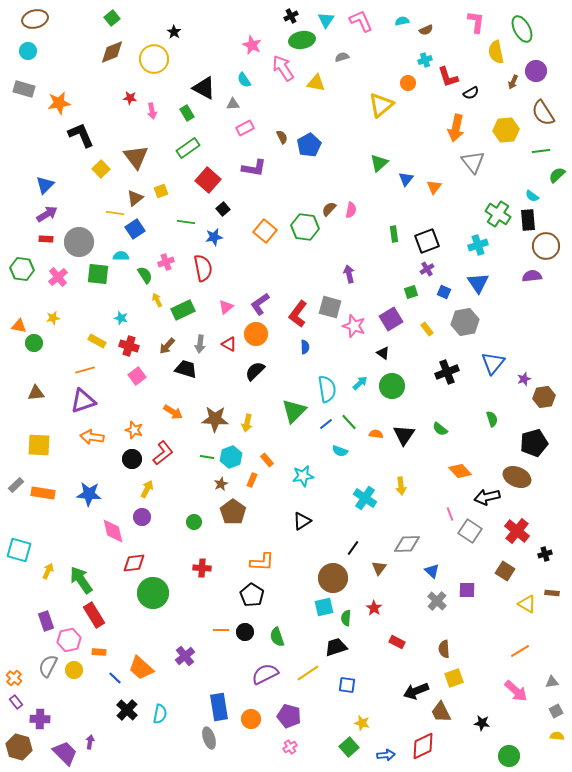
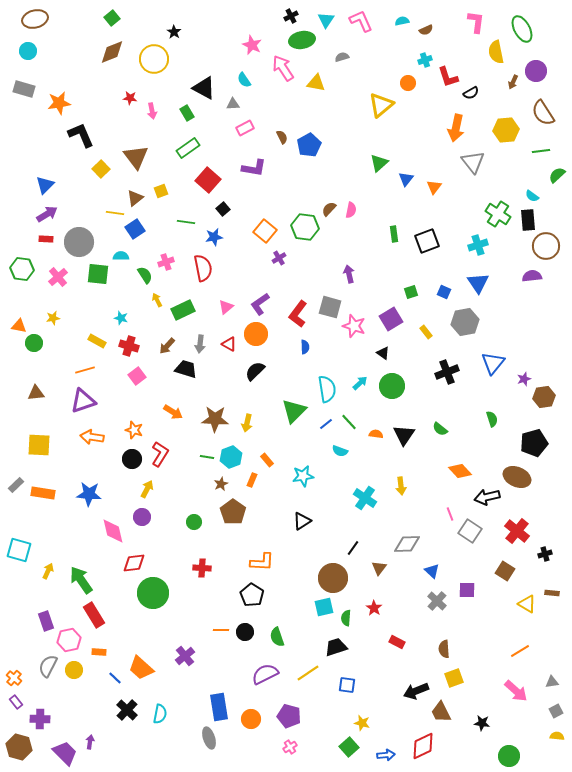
purple cross at (427, 269): moved 148 px left, 11 px up
yellow rectangle at (427, 329): moved 1 px left, 3 px down
red L-shape at (163, 453): moved 3 px left, 1 px down; rotated 20 degrees counterclockwise
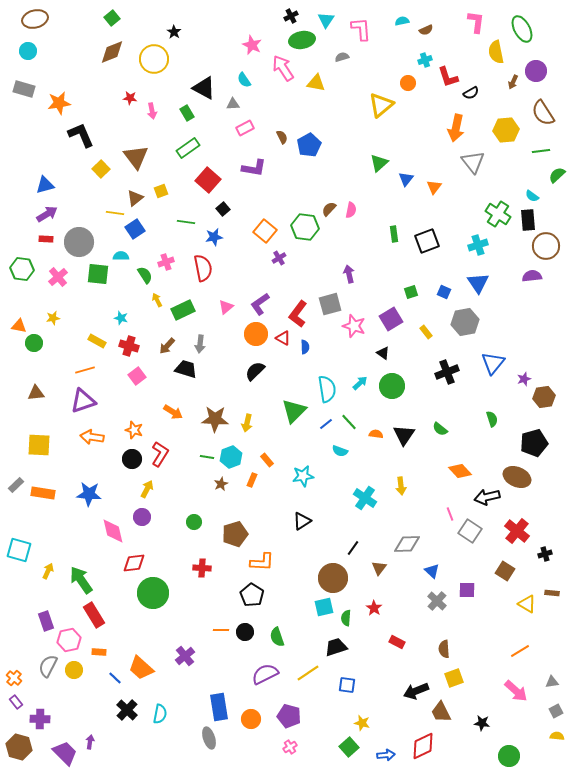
pink L-shape at (361, 21): moved 8 px down; rotated 20 degrees clockwise
blue triangle at (45, 185): rotated 30 degrees clockwise
gray square at (330, 307): moved 3 px up; rotated 30 degrees counterclockwise
red triangle at (229, 344): moved 54 px right, 6 px up
brown pentagon at (233, 512): moved 2 px right, 22 px down; rotated 20 degrees clockwise
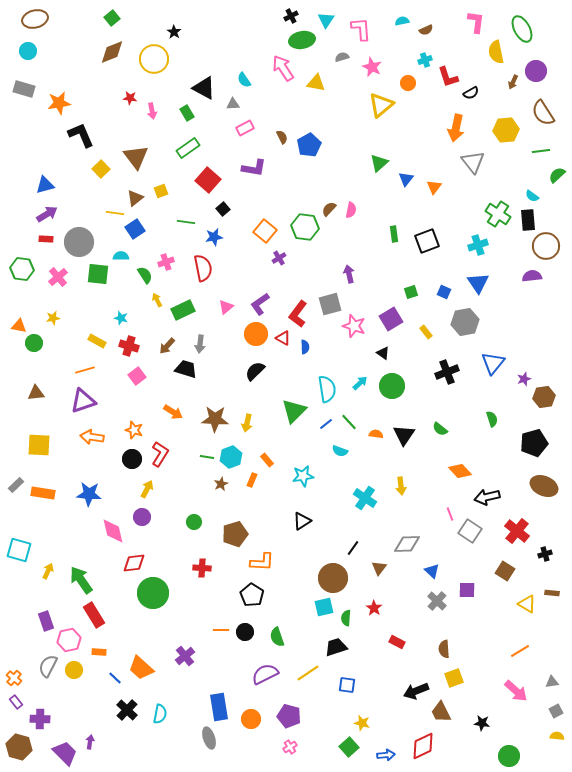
pink star at (252, 45): moved 120 px right, 22 px down
brown ellipse at (517, 477): moved 27 px right, 9 px down
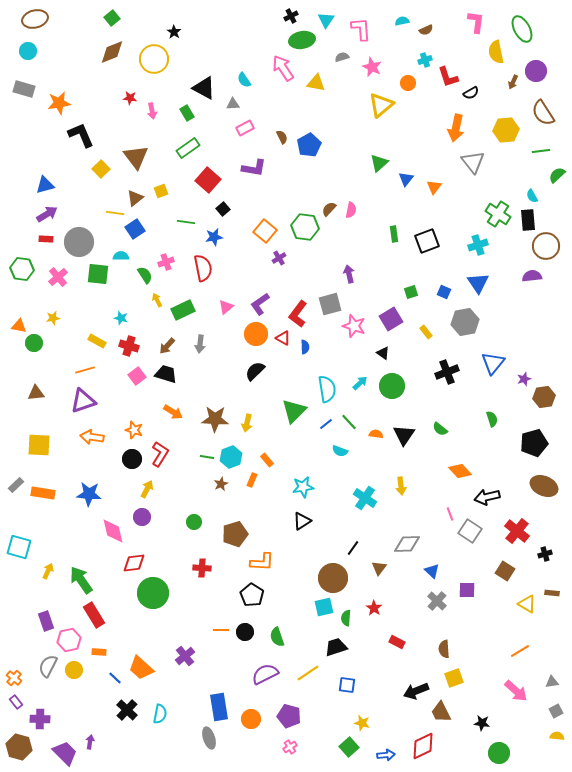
cyan semicircle at (532, 196): rotated 24 degrees clockwise
black trapezoid at (186, 369): moved 20 px left, 5 px down
cyan star at (303, 476): moved 11 px down
cyan square at (19, 550): moved 3 px up
green circle at (509, 756): moved 10 px left, 3 px up
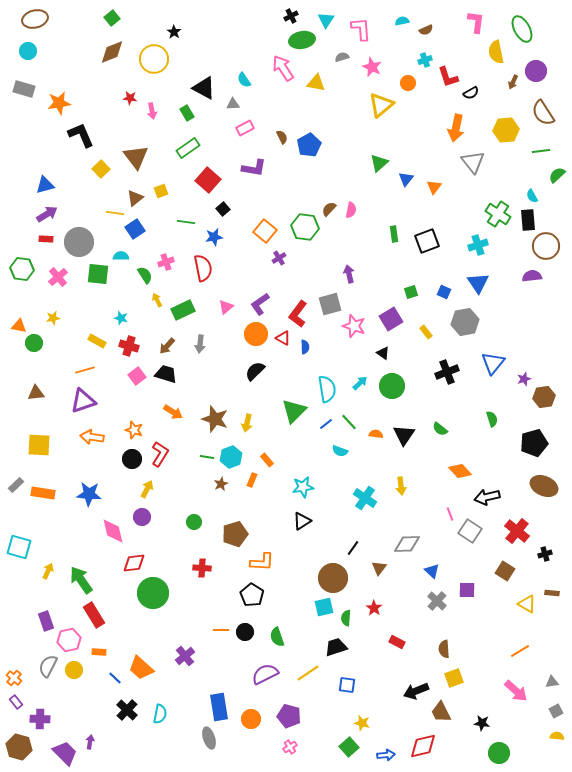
brown star at (215, 419): rotated 16 degrees clockwise
red diamond at (423, 746): rotated 12 degrees clockwise
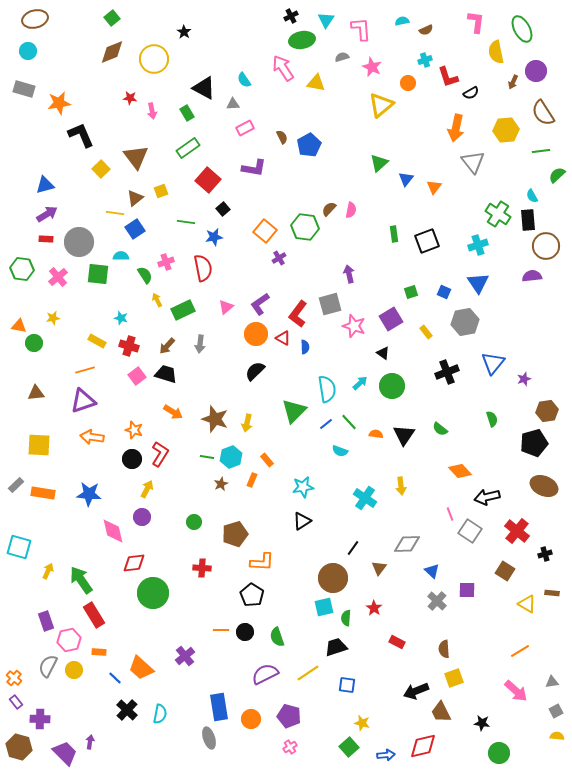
black star at (174, 32): moved 10 px right
brown hexagon at (544, 397): moved 3 px right, 14 px down
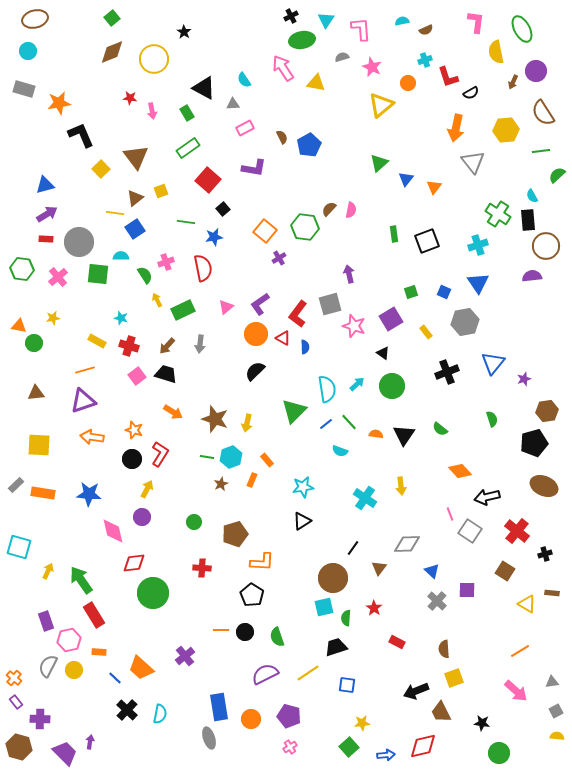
cyan arrow at (360, 383): moved 3 px left, 1 px down
yellow star at (362, 723): rotated 21 degrees counterclockwise
